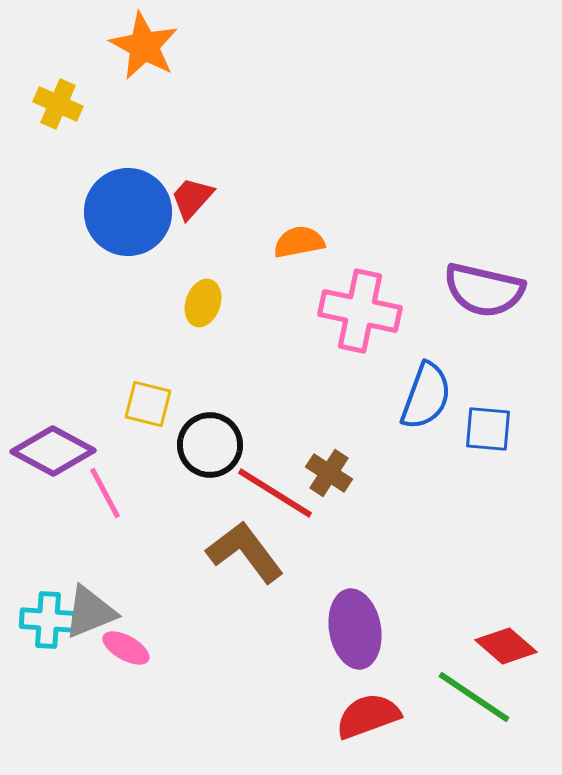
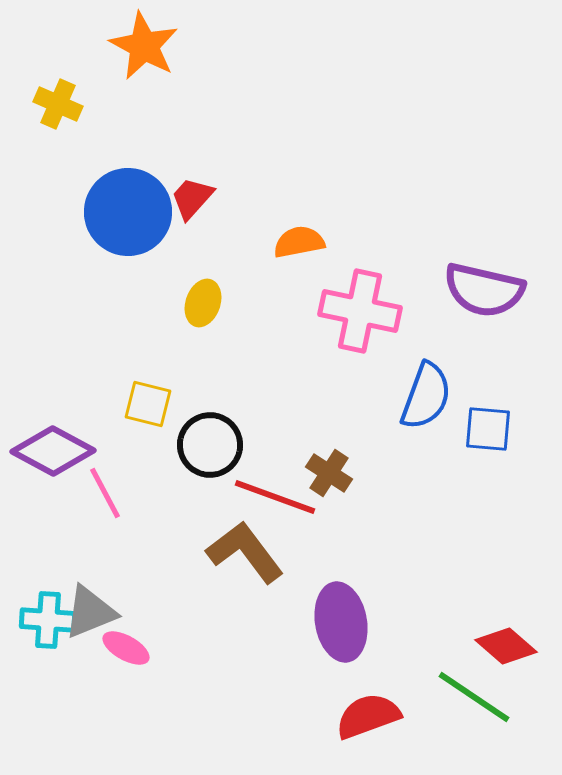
red line: moved 4 px down; rotated 12 degrees counterclockwise
purple ellipse: moved 14 px left, 7 px up
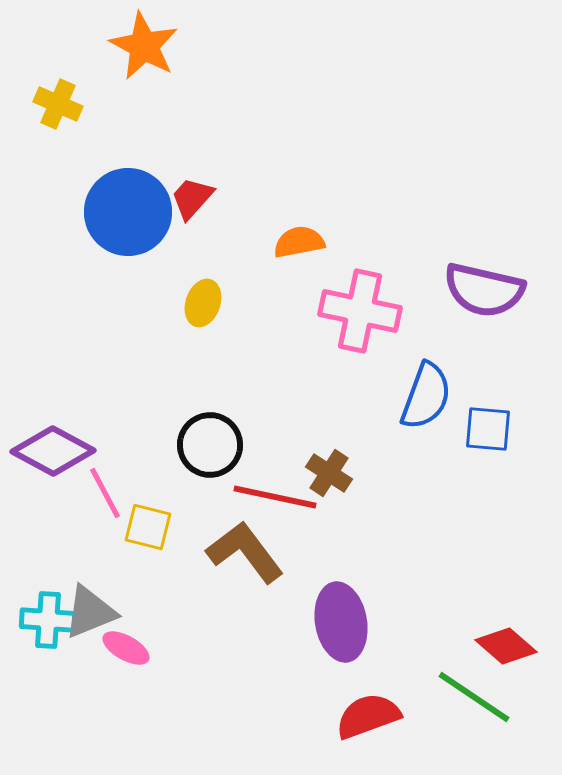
yellow square: moved 123 px down
red line: rotated 8 degrees counterclockwise
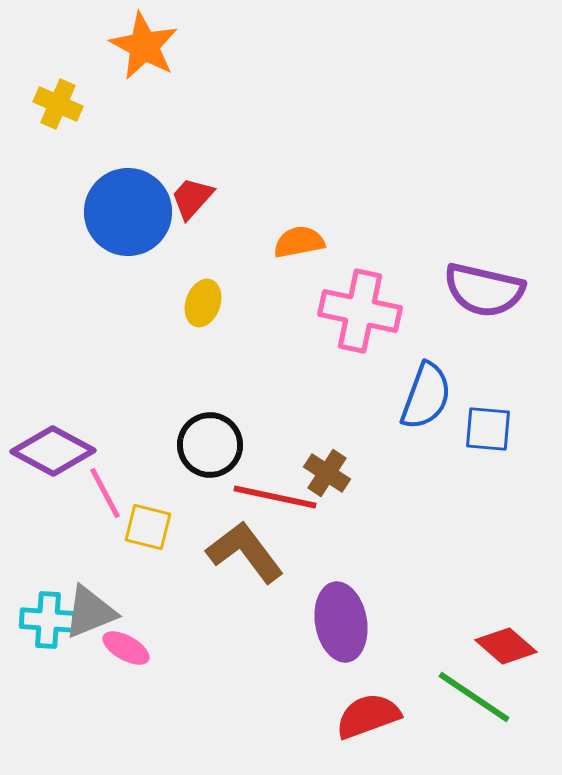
brown cross: moved 2 px left
